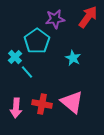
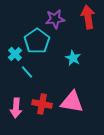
red arrow: rotated 45 degrees counterclockwise
cyan cross: moved 3 px up
pink triangle: rotated 30 degrees counterclockwise
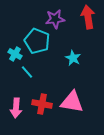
cyan pentagon: rotated 15 degrees counterclockwise
cyan cross: rotated 16 degrees counterclockwise
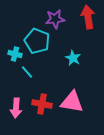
cyan cross: rotated 16 degrees counterclockwise
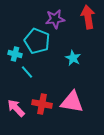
pink arrow: rotated 132 degrees clockwise
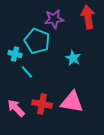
purple star: moved 1 px left
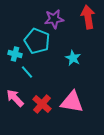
red cross: rotated 30 degrees clockwise
pink arrow: moved 1 px left, 10 px up
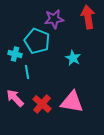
cyan line: rotated 32 degrees clockwise
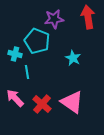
pink triangle: rotated 25 degrees clockwise
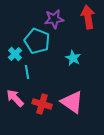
cyan cross: rotated 32 degrees clockwise
red cross: rotated 24 degrees counterclockwise
